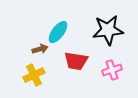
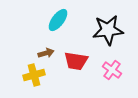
cyan ellipse: moved 12 px up
brown arrow: moved 6 px right, 4 px down
pink cross: rotated 36 degrees counterclockwise
yellow cross: rotated 10 degrees clockwise
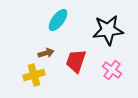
red trapezoid: rotated 100 degrees clockwise
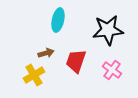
cyan ellipse: rotated 25 degrees counterclockwise
yellow cross: rotated 15 degrees counterclockwise
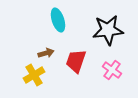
cyan ellipse: rotated 30 degrees counterclockwise
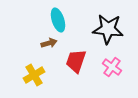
black star: moved 1 px up; rotated 12 degrees clockwise
brown arrow: moved 3 px right, 10 px up
pink cross: moved 3 px up
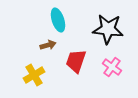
brown arrow: moved 1 px left, 2 px down
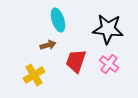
pink cross: moved 3 px left, 3 px up
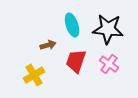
cyan ellipse: moved 14 px right, 5 px down
